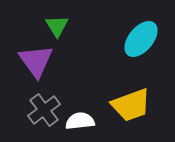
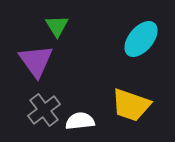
yellow trapezoid: rotated 39 degrees clockwise
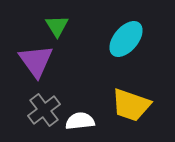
cyan ellipse: moved 15 px left
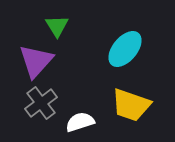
cyan ellipse: moved 1 px left, 10 px down
purple triangle: rotated 18 degrees clockwise
gray cross: moved 3 px left, 7 px up
white semicircle: moved 1 px down; rotated 12 degrees counterclockwise
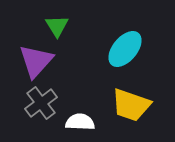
white semicircle: rotated 20 degrees clockwise
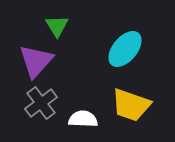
white semicircle: moved 3 px right, 3 px up
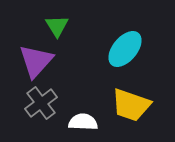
white semicircle: moved 3 px down
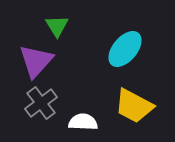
yellow trapezoid: moved 3 px right, 1 px down; rotated 9 degrees clockwise
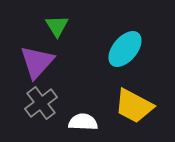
purple triangle: moved 1 px right, 1 px down
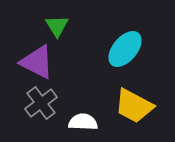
purple triangle: rotated 45 degrees counterclockwise
